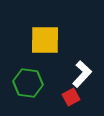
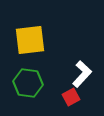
yellow square: moved 15 px left; rotated 8 degrees counterclockwise
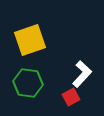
yellow square: rotated 12 degrees counterclockwise
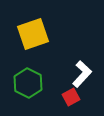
yellow square: moved 3 px right, 6 px up
green hexagon: rotated 20 degrees clockwise
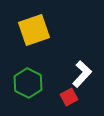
yellow square: moved 1 px right, 4 px up
red square: moved 2 px left
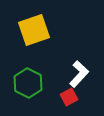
white L-shape: moved 3 px left
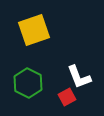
white L-shape: moved 3 px down; rotated 116 degrees clockwise
red square: moved 2 px left
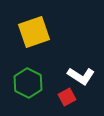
yellow square: moved 2 px down
white L-shape: moved 2 px right, 1 px up; rotated 36 degrees counterclockwise
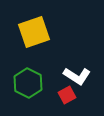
white L-shape: moved 4 px left
red square: moved 2 px up
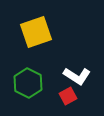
yellow square: moved 2 px right
red square: moved 1 px right, 1 px down
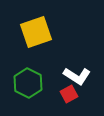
red square: moved 1 px right, 2 px up
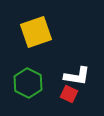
white L-shape: rotated 24 degrees counterclockwise
red square: rotated 36 degrees counterclockwise
